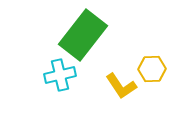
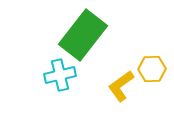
yellow L-shape: rotated 88 degrees clockwise
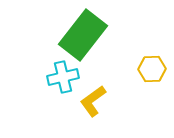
cyan cross: moved 3 px right, 2 px down
yellow L-shape: moved 28 px left, 15 px down
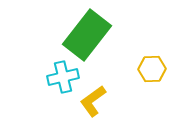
green rectangle: moved 4 px right
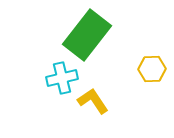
cyan cross: moved 1 px left, 1 px down
yellow L-shape: rotated 92 degrees clockwise
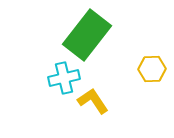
cyan cross: moved 2 px right
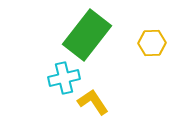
yellow hexagon: moved 26 px up
yellow L-shape: moved 1 px down
